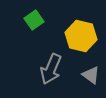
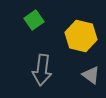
gray arrow: moved 9 px left, 1 px down; rotated 16 degrees counterclockwise
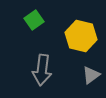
gray triangle: rotated 48 degrees clockwise
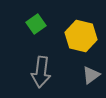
green square: moved 2 px right, 4 px down
gray arrow: moved 1 px left, 2 px down
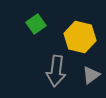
yellow hexagon: moved 1 px left, 1 px down
gray arrow: moved 15 px right, 1 px up
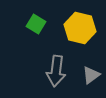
green square: rotated 24 degrees counterclockwise
yellow hexagon: moved 9 px up
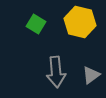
yellow hexagon: moved 6 px up
gray arrow: moved 1 px down; rotated 12 degrees counterclockwise
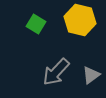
yellow hexagon: moved 2 px up
gray arrow: rotated 48 degrees clockwise
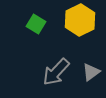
yellow hexagon: rotated 20 degrees clockwise
gray triangle: moved 3 px up
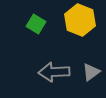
yellow hexagon: rotated 12 degrees counterclockwise
gray arrow: moved 2 px left; rotated 44 degrees clockwise
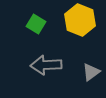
gray arrow: moved 8 px left, 7 px up
